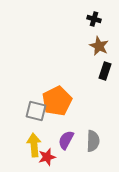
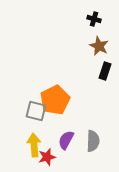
orange pentagon: moved 2 px left, 1 px up
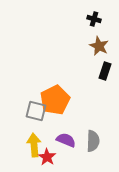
purple semicircle: rotated 84 degrees clockwise
red star: rotated 24 degrees counterclockwise
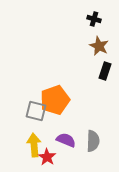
orange pentagon: rotated 8 degrees clockwise
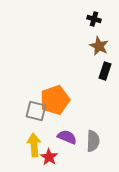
purple semicircle: moved 1 px right, 3 px up
red star: moved 2 px right
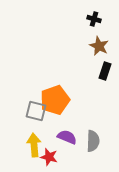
red star: rotated 18 degrees counterclockwise
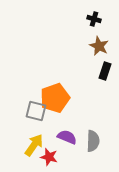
orange pentagon: moved 2 px up
yellow arrow: rotated 40 degrees clockwise
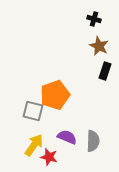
orange pentagon: moved 3 px up
gray square: moved 3 px left
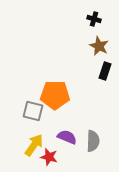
orange pentagon: rotated 20 degrees clockwise
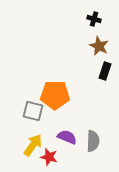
yellow arrow: moved 1 px left
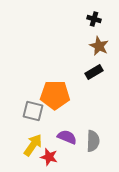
black rectangle: moved 11 px left, 1 px down; rotated 42 degrees clockwise
